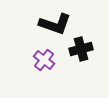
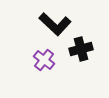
black L-shape: rotated 24 degrees clockwise
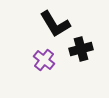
black L-shape: rotated 16 degrees clockwise
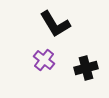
black cross: moved 5 px right, 19 px down
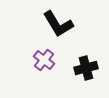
black L-shape: moved 3 px right
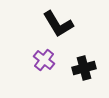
black cross: moved 2 px left
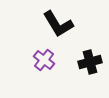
black cross: moved 6 px right, 6 px up
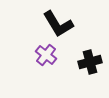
purple cross: moved 2 px right, 5 px up
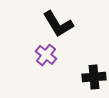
black cross: moved 4 px right, 15 px down; rotated 10 degrees clockwise
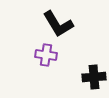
purple cross: rotated 30 degrees counterclockwise
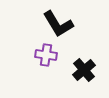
black cross: moved 10 px left, 7 px up; rotated 35 degrees counterclockwise
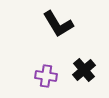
purple cross: moved 21 px down
